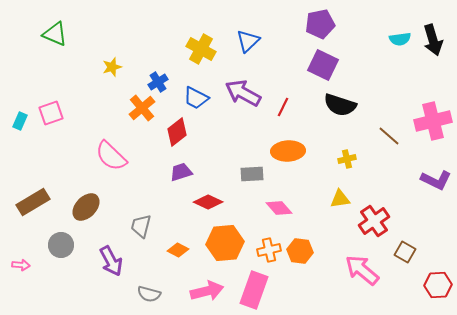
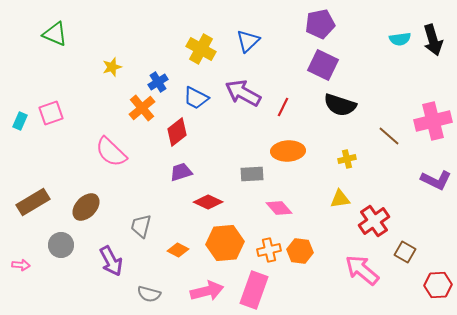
pink semicircle at (111, 156): moved 4 px up
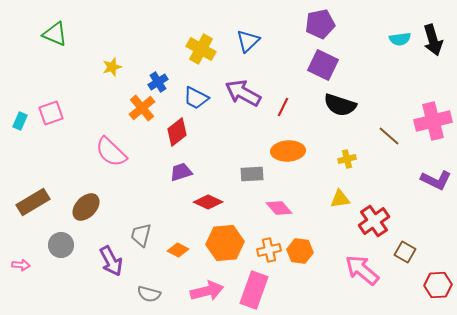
gray trapezoid at (141, 226): moved 9 px down
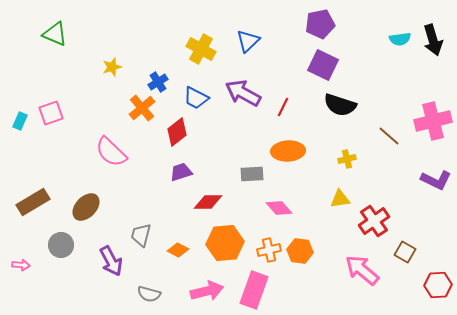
red diamond at (208, 202): rotated 24 degrees counterclockwise
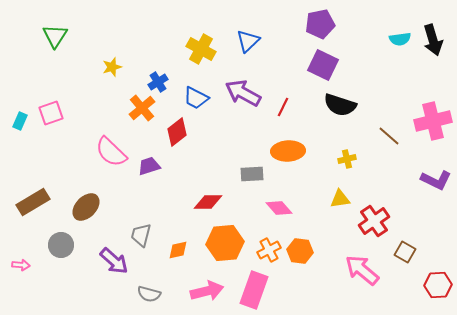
green triangle at (55, 34): moved 2 px down; rotated 40 degrees clockwise
purple trapezoid at (181, 172): moved 32 px left, 6 px up
orange diamond at (178, 250): rotated 40 degrees counterclockwise
orange cross at (269, 250): rotated 15 degrees counterclockwise
purple arrow at (111, 261): moved 3 px right; rotated 20 degrees counterclockwise
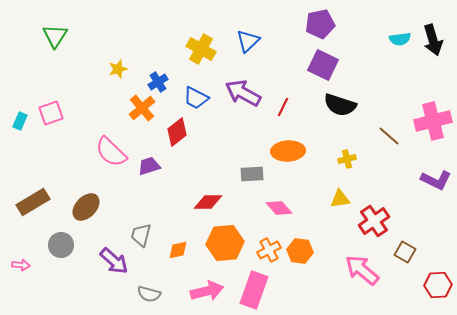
yellow star at (112, 67): moved 6 px right, 2 px down
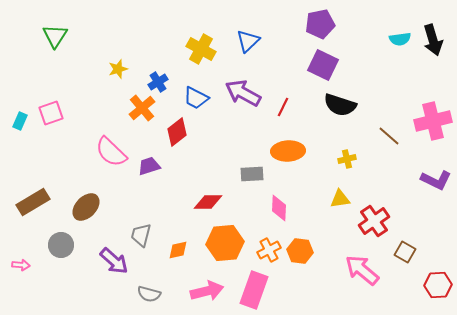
pink diamond at (279, 208): rotated 44 degrees clockwise
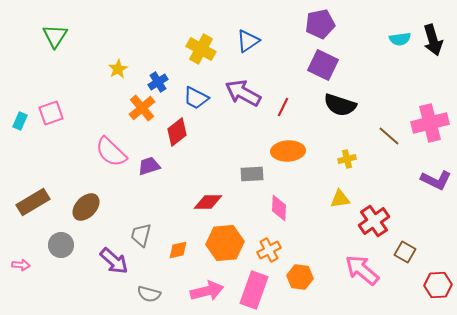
blue triangle at (248, 41): rotated 10 degrees clockwise
yellow star at (118, 69): rotated 12 degrees counterclockwise
pink cross at (433, 121): moved 3 px left, 2 px down
orange hexagon at (300, 251): moved 26 px down
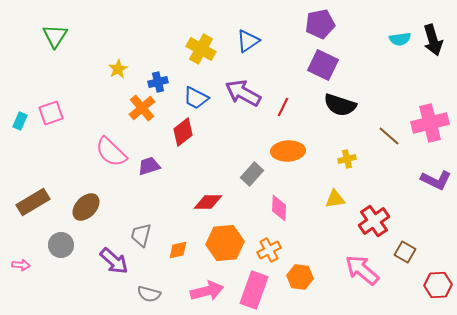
blue cross at (158, 82): rotated 18 degrees clockwise
red diamond at (177, 132): moved 6 px right
gray rectangle at (252, 174): rotated 45 degrees counterclockwise
yellow triangle at (340, 199): moved 5 px left
